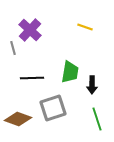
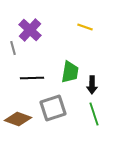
green line: moved 3 px left, 5 px up
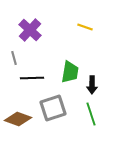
gray line: moved 1 px right, 10 px down
green line: moved 3 px left
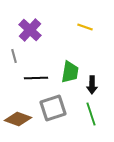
gray line: moved 2 px up
black line: moved 4 px right
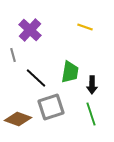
gray line: moved 1 px left, 1 px up
black line: rotated 45 degrees clockwise
gray square: moved 2 px left, 1 px up
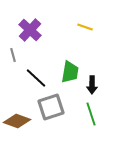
brown diamond: moved 1 px left, 2 px down
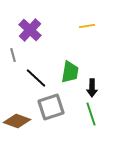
yellow line: moved 2 px right, 1 px up; rotated 28 degrees counterclockwise
black arrow: moved 3 px down
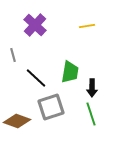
purple cross: moved 5 px right, 5 px up
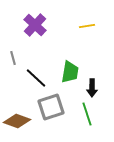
gray line: moved 3 px down
green line: moved 4 px left
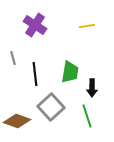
purple cross: rotated 10 degrees counterclockwise
black line: moved 1 px left, 4 px up; rotated 40 degrees clockwise
gray square: rotated 24 degrees counterclockwise
green line: moved 2 px down
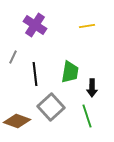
gray line: moved 1 px up; rotated 40 degrees clockwise
